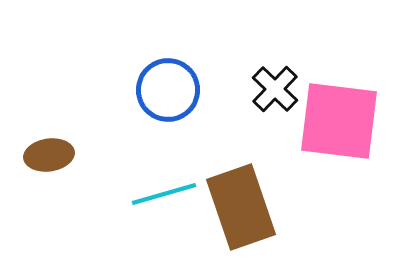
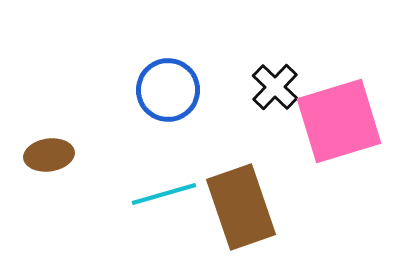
black cross: moved 2 px up
pink square: rotated 24 degrees counterclockwise
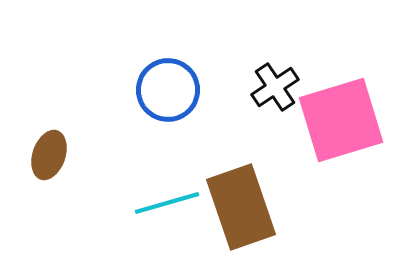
black cross: rotated 12 degrees clockwise
pink square: moved 2 px right, 1 px up
brown ellipse: rotated 63 degrees counterclockwise
cyan line: moved 3 px right, 9 px down
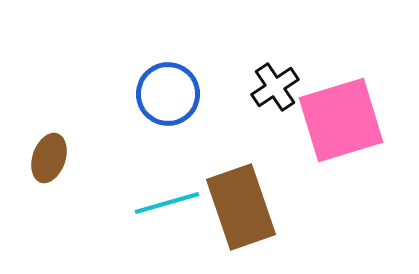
blue circle: moved 4 px down
brown ellipse: moved 3 px down
